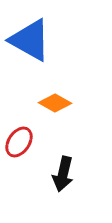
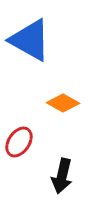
orange diamond: moved 8 px right
black arrow: moved 1 px left, 2 px down
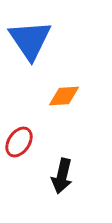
blue triangle: rotated 27 degrees clockwise
orange diamond: moved 1 px right, 7 px up; rotated 32 degrees counterclockwise
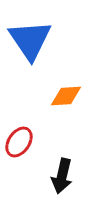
orange diamond: moved 2 px right
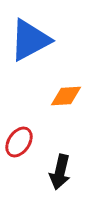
blue triangle: rotated 36 degrees clockwise
black arrow: moved 2 px left, 4 px up
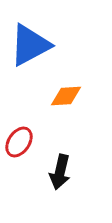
blue triangle: moved 5 px down
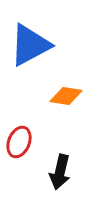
orange diamond: rotated 12 degrees clockwise
red ellipse: rotated 12 degrees counterclockwise
